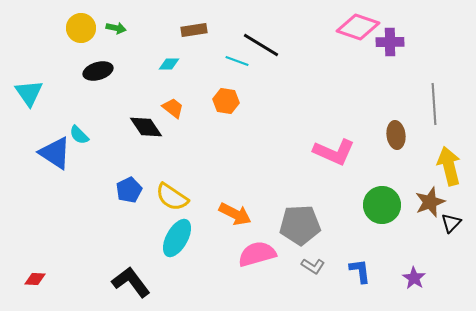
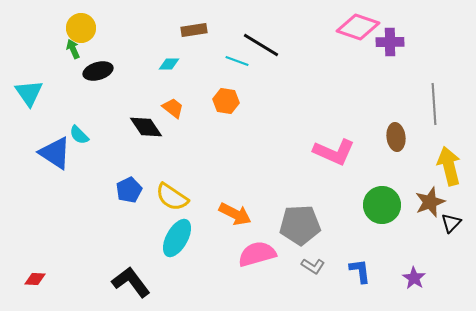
green arrow: moved 43 px left, 21 px down; rotated 126 degrees counterclockwise
brown ellipse: moved 2 px down
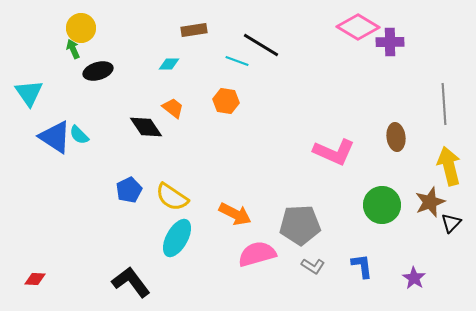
pink diamond: rotated 12 degrees clockwise
gray line: moved 10 px right
blue triangle: moved 16 px up
blue L-shape: moved 2 px right, 5 px up
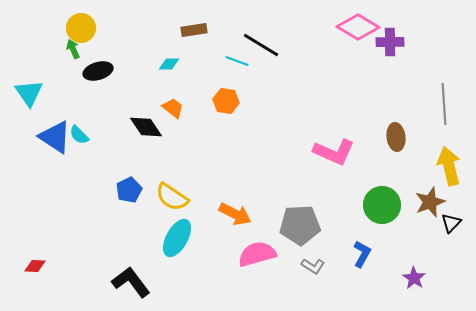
blue L-shape: moved 12 px up; rotated 36 degrees clockwise
red diamond: moved 13 px up
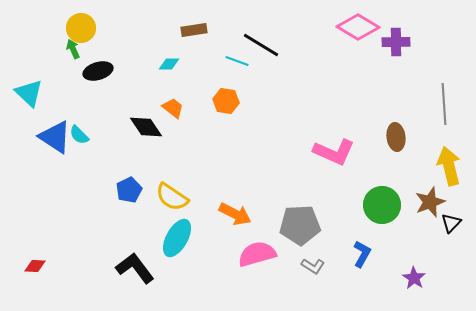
purple cross: moved 6 px right
cyan triangle: rotated 12 degrees counterclockwise
black L-shape: moved 4 px right, 14 px up
